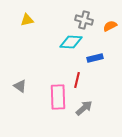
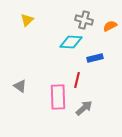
yellow triangle: rotated 32 degrees counterclockwise
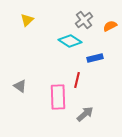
gray cross: rotated 36 degrees clockwise
cyan diamond: moved 1 px left, 1 px up; rotated 30 degrees clockwise
gray arrow: moved 1 px right, 6 px down
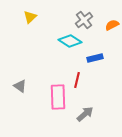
yellow triangle: moved 3 px right, 3 px up
orange semicircle: moved 2 px right, 1 px up
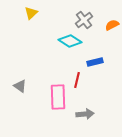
yellow triangle: moved 1 px right, 4 px up
blue rectangle: moved 4 px down
gray arrow: rotated 36 degrees clockwise
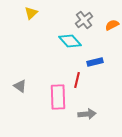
cyan diamond: rotated 15 degrees clockwise
gray arrow: moved 2 px right
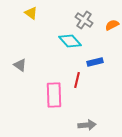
yellow triangle: rotated 40 degrees counterclockwise
gray cross: rotated 18 degrees counterclockwise
gray triangle: moved 21 px up
pink rectangle: moved 4 px left, 2 px up
gray arrow: moved 11 px down
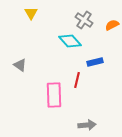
yellow triangle: rotated 24 degrees clockwise
